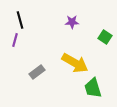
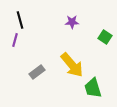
yellow arrow: moved 3 px left, 2 px down; rotated 20 degrees clockwise
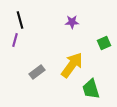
green square: moved 1 px left, 6 px down; rotated 32 degrees clockwise
yellow arrow: rotated 104 degrees counterclockwise
green trapezoid: moved 2 px left, 1 px down
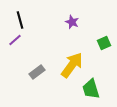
purple star: rotated 24 degrees clockwise
purple line: rotated 32 degrees clockwise
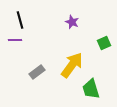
purple line: rotated 40 degrees clockwise
